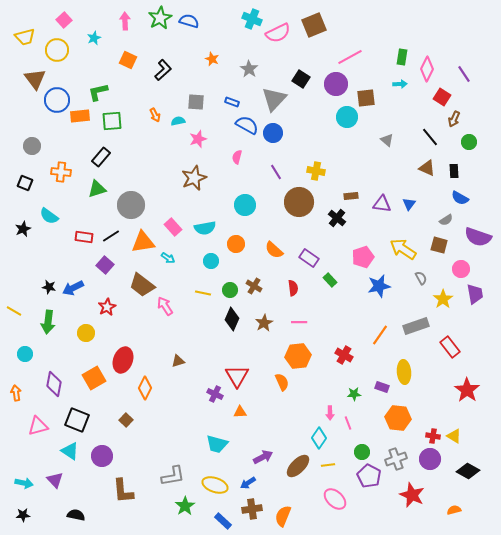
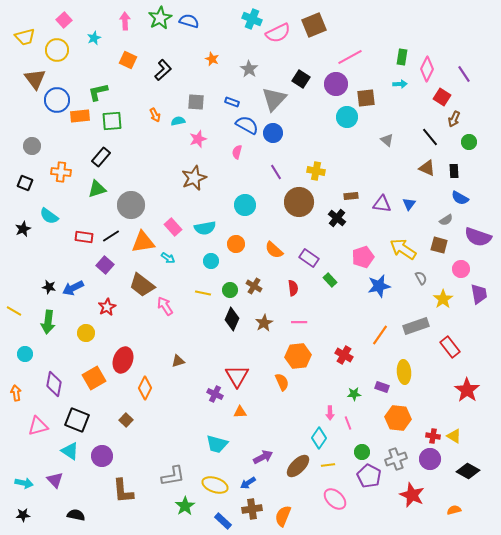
pink semicircle at (237, 157): moved 5 px up
purple trapezoid at (475, 294): moved 4 px right
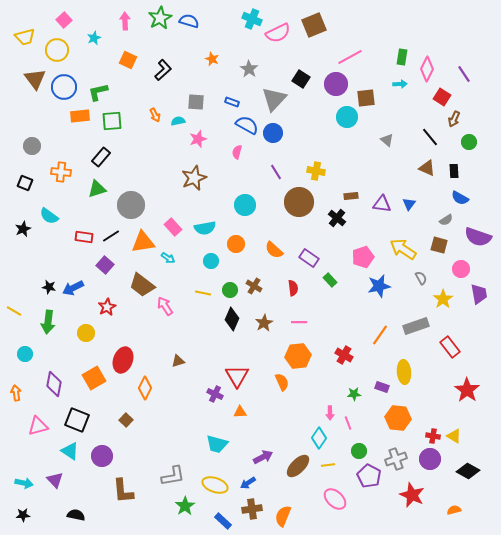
blue circle at (57, 100): moved 7 px right, 13 px up
green circle at (362, 452): moved 3 px left, 1 px up
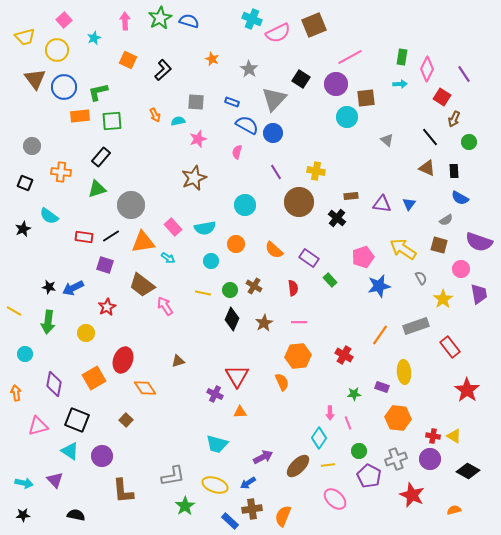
purple semicircle at (478, 237): moved 1 px right, 5 px down
purple square at (105, 265): rotated 24 degrees counterclockwise
orange diamond at (145, 388): rotated 60 degrees counterclockwise
blue rectangle at (223, 521): moved 7 px right
